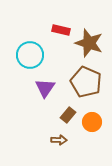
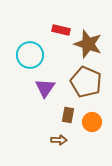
brown star: moved 1 px left, 1 px down
brown rectangle: rotated 28 degrees counterclockwise
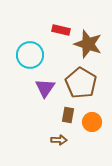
brown pentagon: moved 5 px left, 1 px down; rotated 8 degrees clockwise
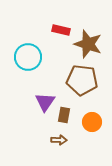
cyan circle: moved 2 px left, 2 px down
brown pentagon: moved 1 px right, 3 px up; rotated 24 degrees counterclockwise
purple triangle: moved 14 px down
brown rectangle: moved 4 px left
